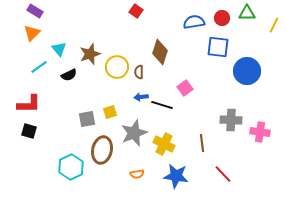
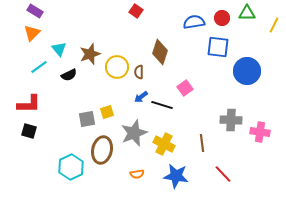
blue arrow: rotated 32 degrees counterclockwise
yellow square: moved 3 px left
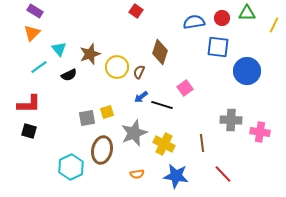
brown semicircle: rotated 24 degrees clockwise
gray square: moved 1 px up
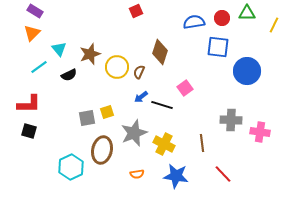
red square: rotated 32 degrees clockwise
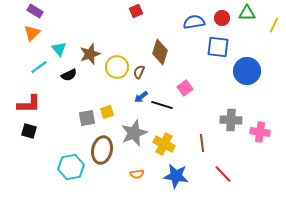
cyan hexagon: rotated 15 degrees clockwise
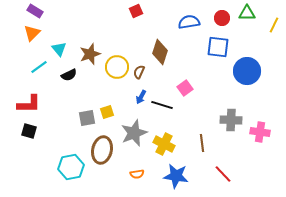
blue semicircle: moved 5 px left
blue arrow: rotated 24 degrees counterclockwise
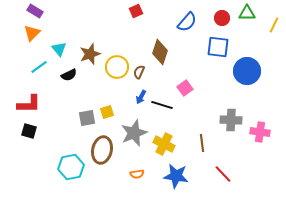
blue semicircle: moved 2 px left; rotated 140 degrees clockwise
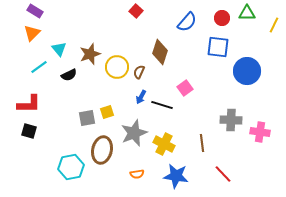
red square: rotated 24 degrees counterclockwise
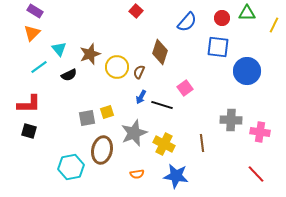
red line: moved 33 px right
